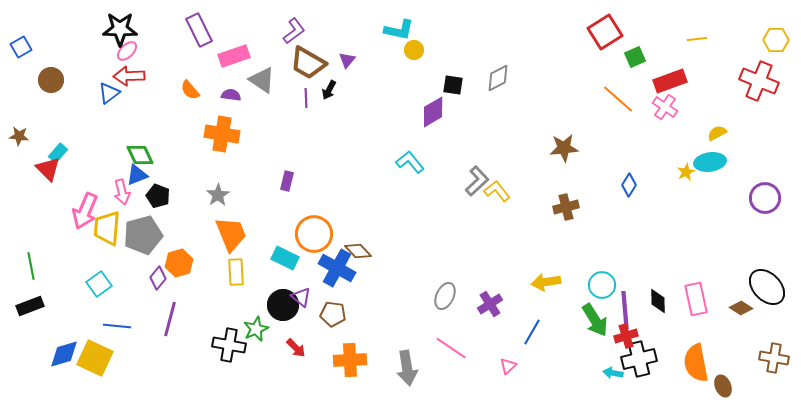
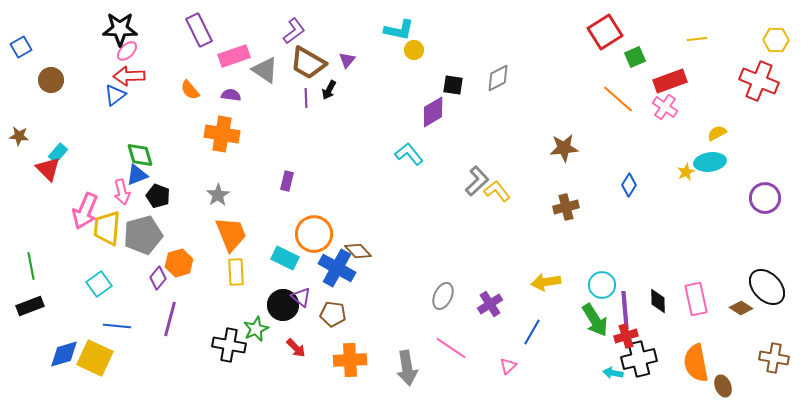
gray triangle at (262, 80): moved 3 px right, 10 px up
blue triangle at (109, 93): moved 6 px right, 2 px down
green diamond at (140, 155): rotated 8 degrees clockwise
cyan L-shape at (410, 162): moved 1 px left, 8 px up
gray ellipse at (445, 296): moved 2 px left
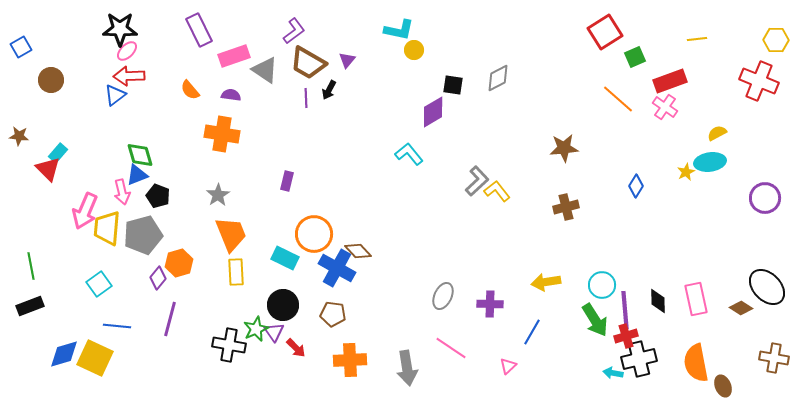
blue diamond at (629, 185): moved 7 px right, 1 px down
purple triangle at (301, 297): moved 27 px left, 35 px down; rotated 15 degrees clockwise
purple cross at (490, 304): rotated 35 degrees clockwise
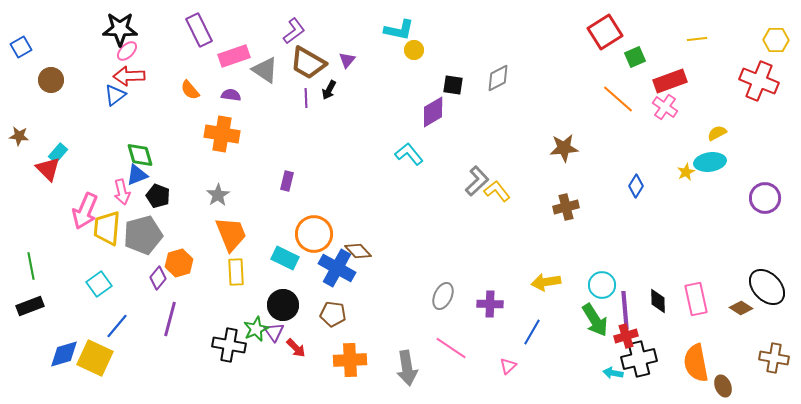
blue line at (117, 326): rotated 56 degrees counterclockwise
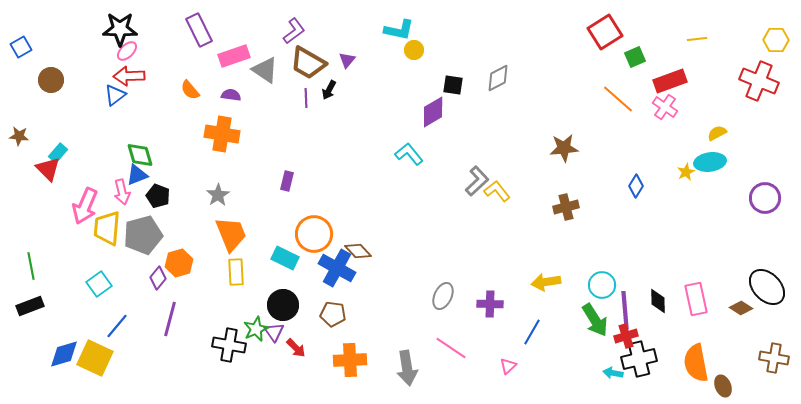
pink arrow at (85, 211): moved 5 px up
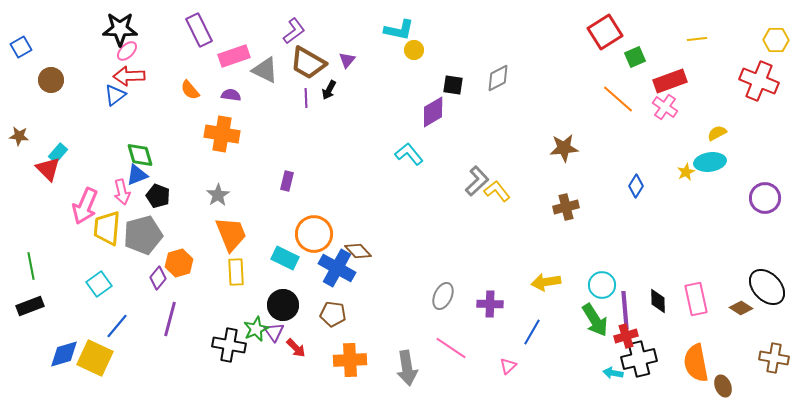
gray triangle at (265, 70): rotated 8 degrees counterclockwise
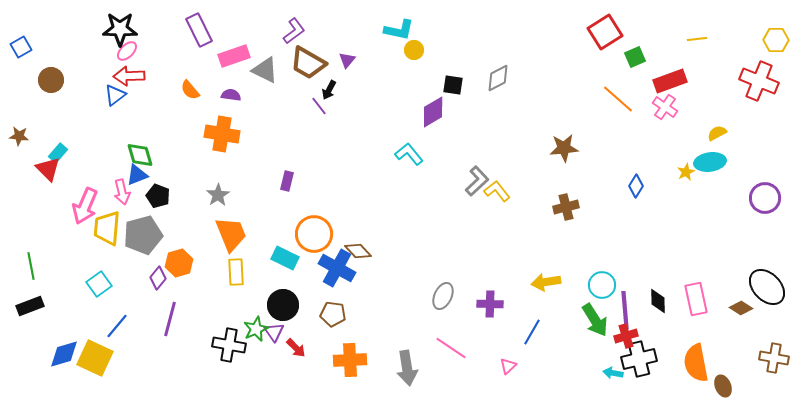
purple line at (306, 98): moved 13 px right, 8 px down; rotated 36 degrees counterclockwise
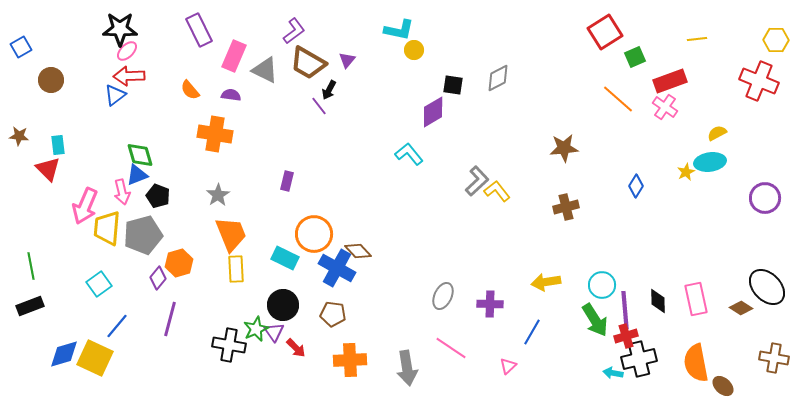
pink rectangle at (234, 56): rotated 48 degrees counterclockwise
orange cross at (222, 134): moved 7 px left
cyan rectangle at (58, 153): moved 8 px up; rotated 48 degrees counterclockwise
yellow rectangle at (236, 272): moved 3 px up
brown ellipse at (723, 386): rotated 25 degrees counterclockwise
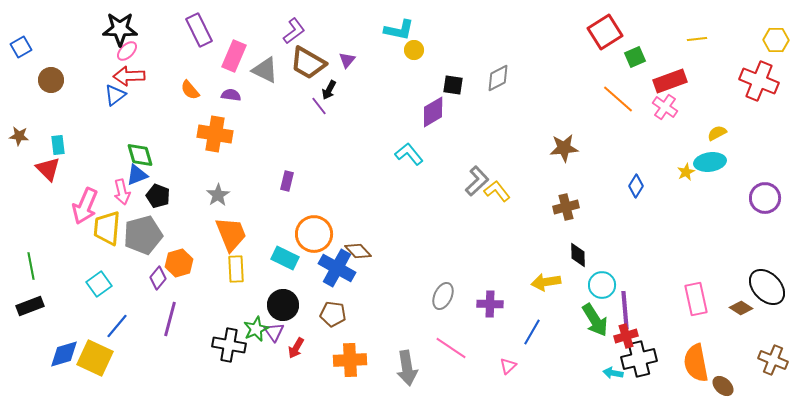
black diamond at (658, 301): moved 80 px left, 46 px up
red arrow at (296, 348): rotated 75 degrees clockwise
brown cross at (774, 358): moved 1 px left, 2 px down; rotated 12 degrees clockwise
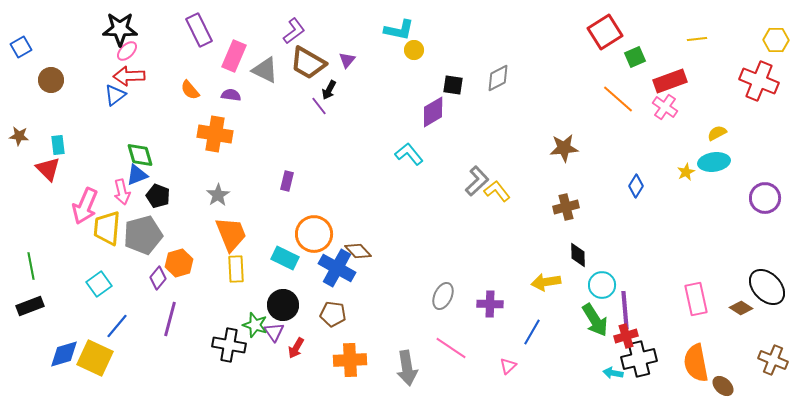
cyan ellipse at (710, 162): moved 4 px right
green star at (256, 329): moved 1 px left, 4 px up; rotated 30 degrees counterclockwise
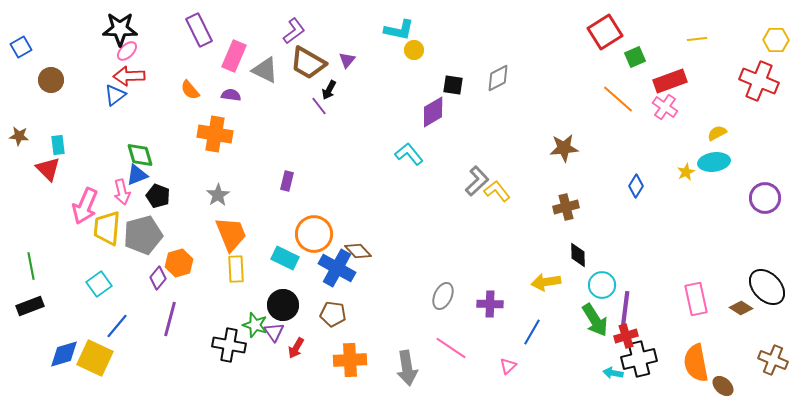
purple line at (625, 310): rotated 12 degrees clockwise
